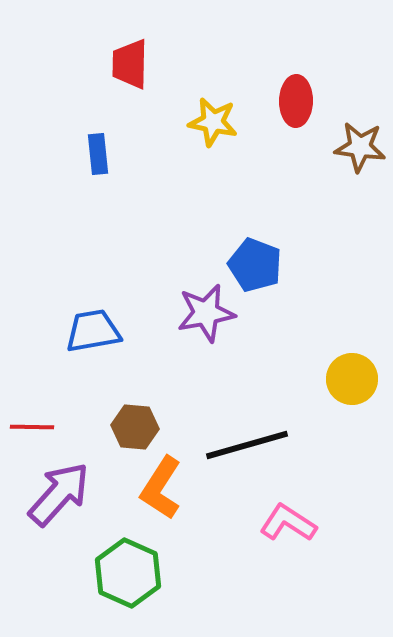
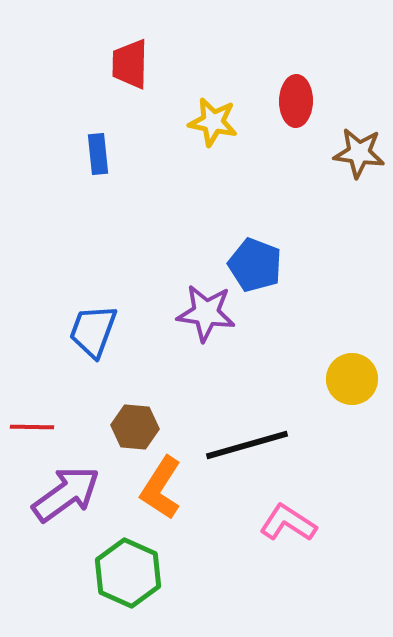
brown star: moved 1 px left, 6 px down
purple star: rotated 18 degrees clockwise
blue trapezoid: rotated 60 degrees counterclockwise
purple arrow: moved 7 px right; rotated 12 degrees clockwise
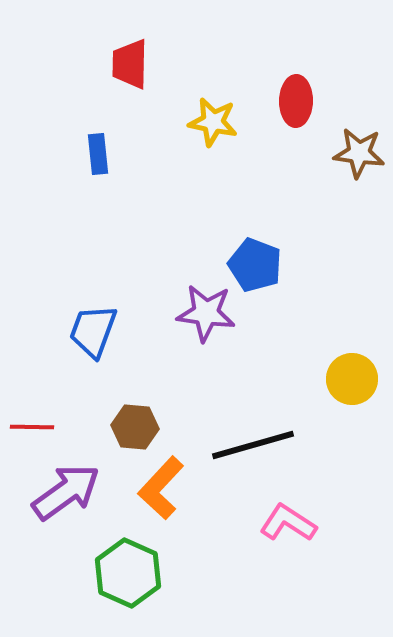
black line: moved 6 px right
orange L-shape: rotated 10 degrees clockwise
purple arrow: moved 2 px up
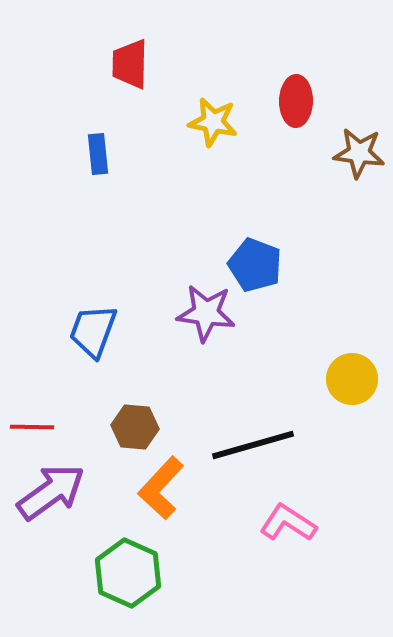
purple arrow: moved 15 px left
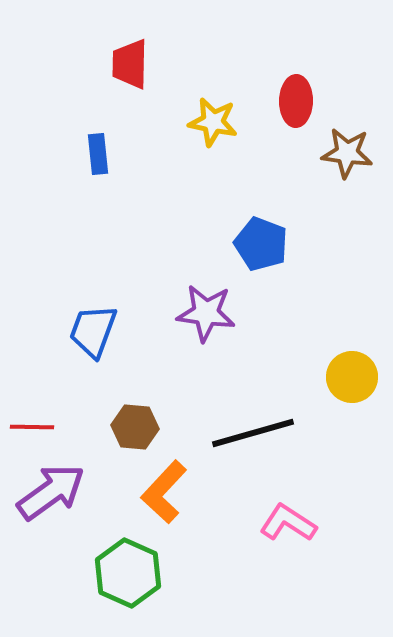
brown star: moved 12 px left
blue pentagon: moved 6 px right, 21 px up
yellow circle: moved 2 px up
black line: moved 12 px up
orange L-shape: moved 3 px right, 4 px down
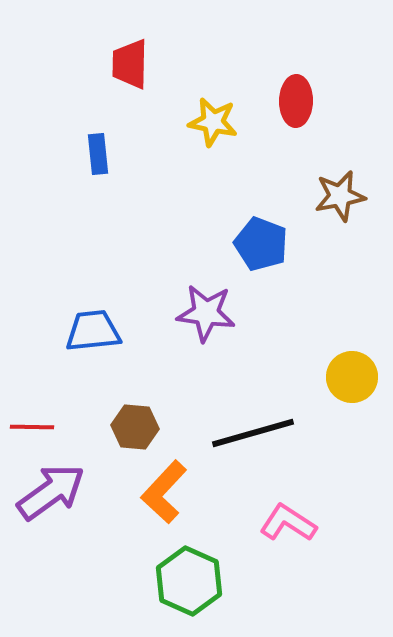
brown star: moved 7 px left, 43 px down; rotated 18 degrees counterclockwise
blue trapezoid: rotated 64 degrees clockwise
green hexagon: moved 61 px right, 8 px down
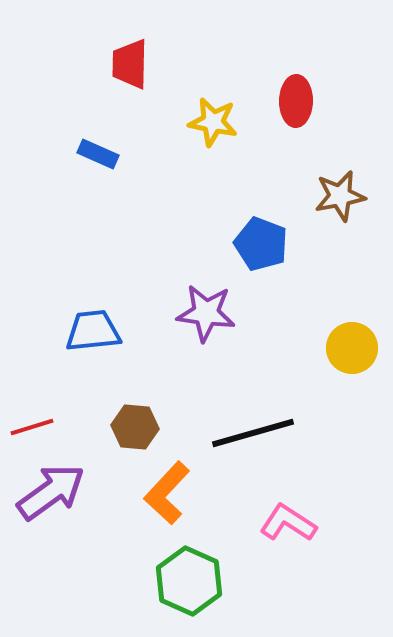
blue rectangle: rotated 60 degrees counterclockwise
yellow circle: moved 29 px up
red line: rotated 18 degrees counterclockwise
orange L-shape: moved 3 px right, 1 px down
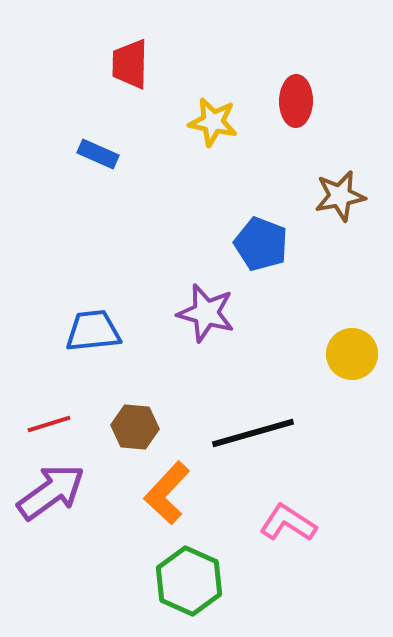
purple star: rotated 8 degrees clockwise
yellow circle: moved 6 px down
red line: moved 17 px right, 3 px up
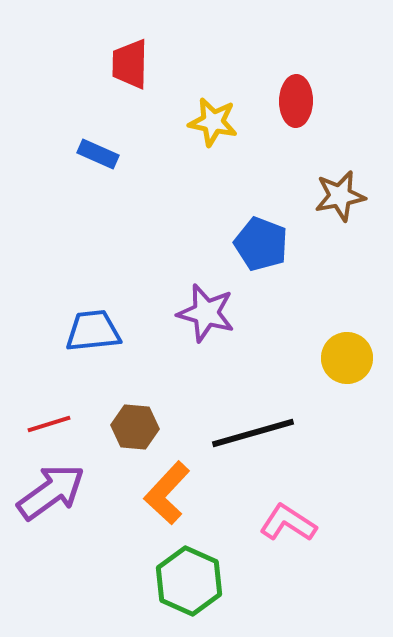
yellow circle: moved 5 px left, 4 px down
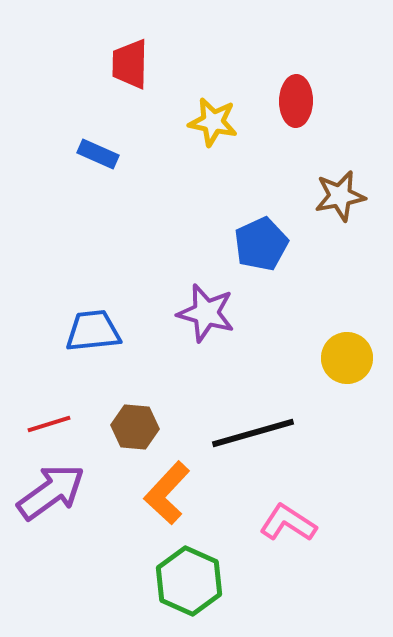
blue pentagon: rotated 26 degrees clockwise
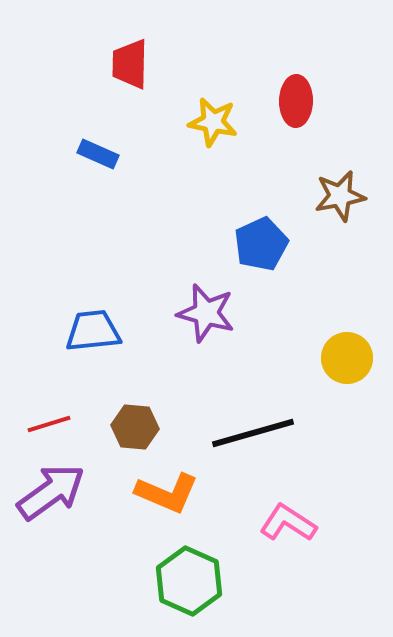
orange L-shape: rotated 110 degrees counterclockwise
